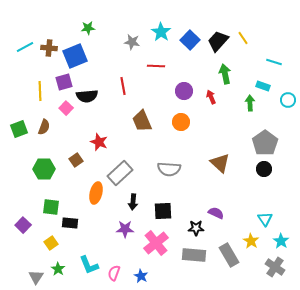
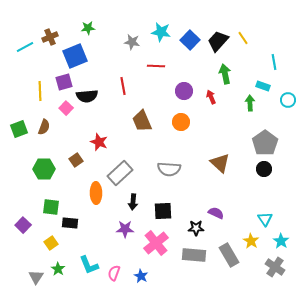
cyan star at (161, 32): rotated 24 degrees counterclockwise
brown cross at (49, 48): moved 1 px right, 11 px up; rotated 28 degrees counterclockwise
cyan line at (274, 62): rotated 63 degrees clockwise
orange ellipse at (96, 193): rotated 15 degrees counterclockwise
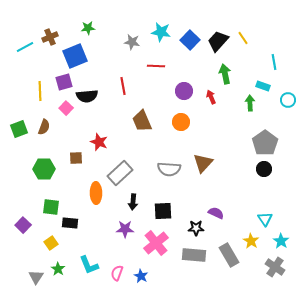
brown square at (76, 160): moved 2 px up; rotated 32 degrees clockwise
brown triangle at (220, 163): moved 17 px left; rotated 30 degrees clockwise
pink semicircle at (114, 273): moved 3 px right
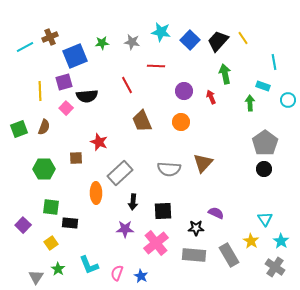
green star at (88, 28): moved 14 px right, 15 px down
red line at (123, 86): moved 4 px right, 1 px up; rotated 18 degrees counterclockwise
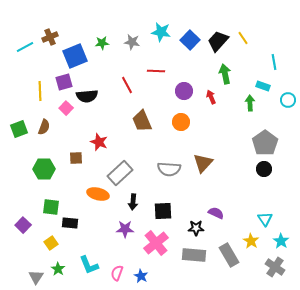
red line at (156, 66): moved 5 px down
orange ellipse at (96, 193): moved 2 px right, 1 px down; rotated 75 degrees counterclockwise
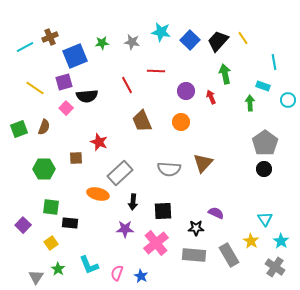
yellow line at (40, 91): moved 5 px left, 3 px up; rotated 54 degrees counterclockwise
purple circle at (184, 91): moved 2 px right
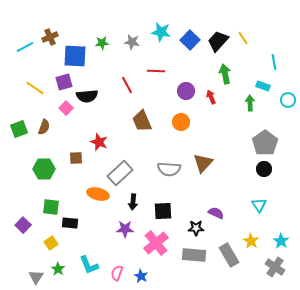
blue square at (75, 56): rotated 25 degrees clockwise
cyan triangle at (265, 219): moved 6 px left, 14 px up
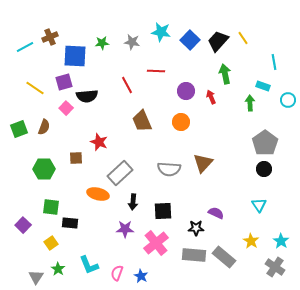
gray rectangle at (229, 255): moved 5 px left, 2 px down; rotated 20 degrees counterclockwise
